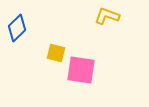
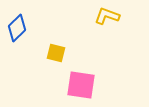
pink square: moved 15 px down
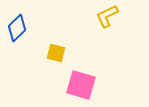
yellow L-shape: rotated 45 degrees counterclockwise
pink square: rotated 8 degrees clockwise
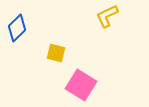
pink square: rotated 16 degrees clockwise
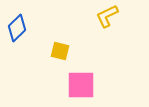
yellow square: moved 4 px right, 2 px up
pink square: rotated 32 degrees counterclockwise
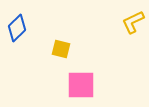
yellow L-shape: moved 26 px right, 6 px down
yellow square: moved 1 px right, 2 px up
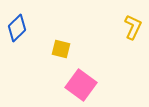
yellow L-shape: moved 5 px down; rotated 140 degrees clockwise
pink square: rotated 36 degrees clockwise
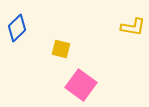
yellow L-shape: rotated 75 degrees clockwise
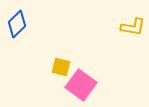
blue diamond: moved 4 px up
yellow square: moved 18 px down
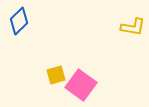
blue diamond: moved 2 px right, 3 px up
yellow square: moved 5 px left, 8 px down; rotated 30 degrees counterclockwise
